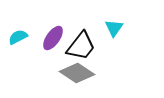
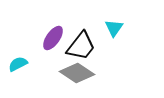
cyan semicircle: moved 27 px down
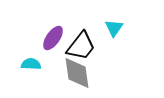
cyan semicircle: moved 13 px right; rotated 30 degrees clockwise
gray diamond: rotated 48 degrees clockwise
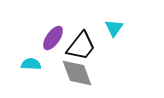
gray diamond: rotated 12 degrees counterclockwise
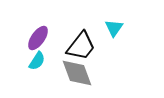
purple ellipse: moved 15 px left
cyan semicircle: moved 6 px right, 3 px up; rotated 120 degrees clockwise
